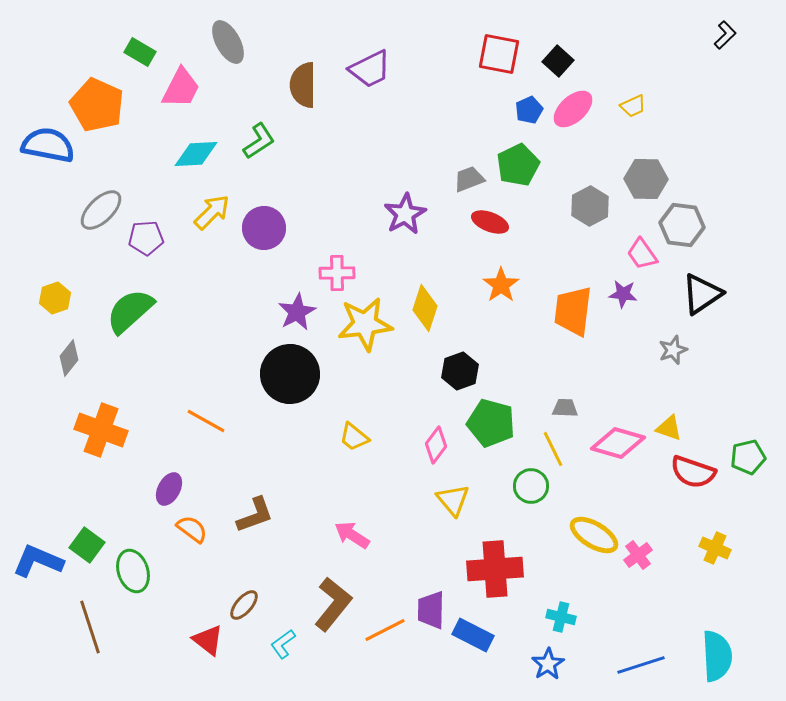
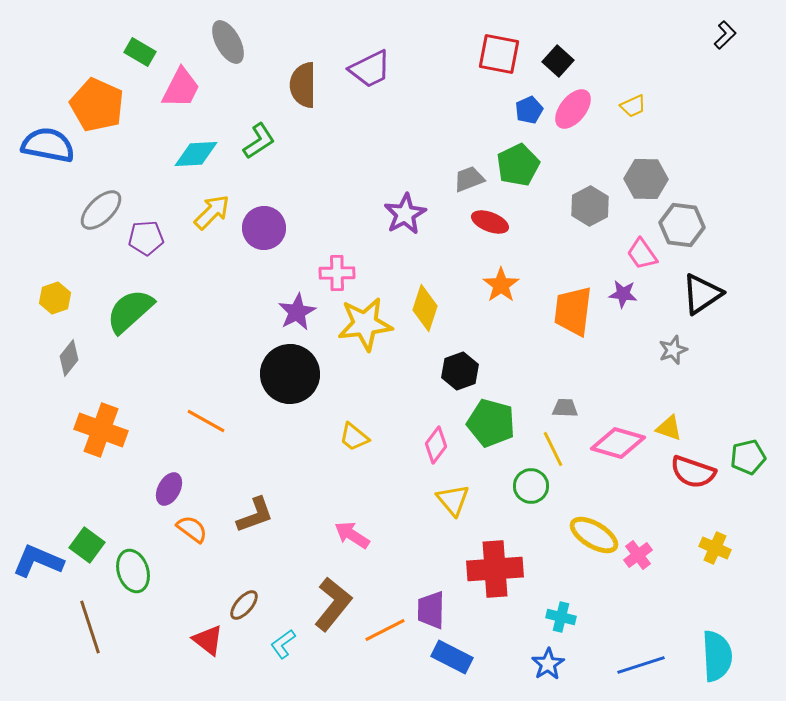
pink ellipse at (573, 109): rotated 9 degrees counterclockwise
blue rectangle at (473, 635): moved 21 px left, 22 px down
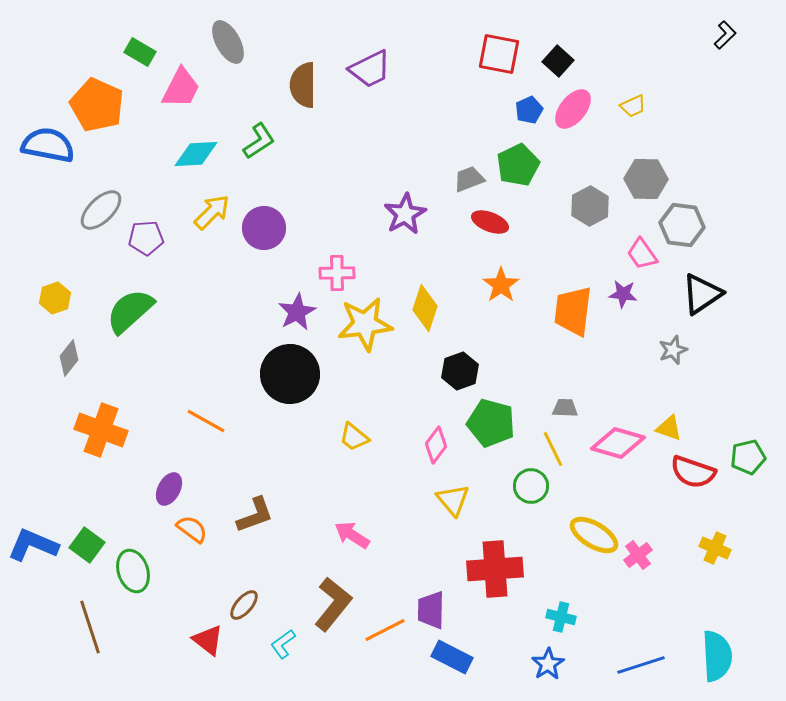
blue L-shape at (38, 561): moved 5 px left, 16 px up
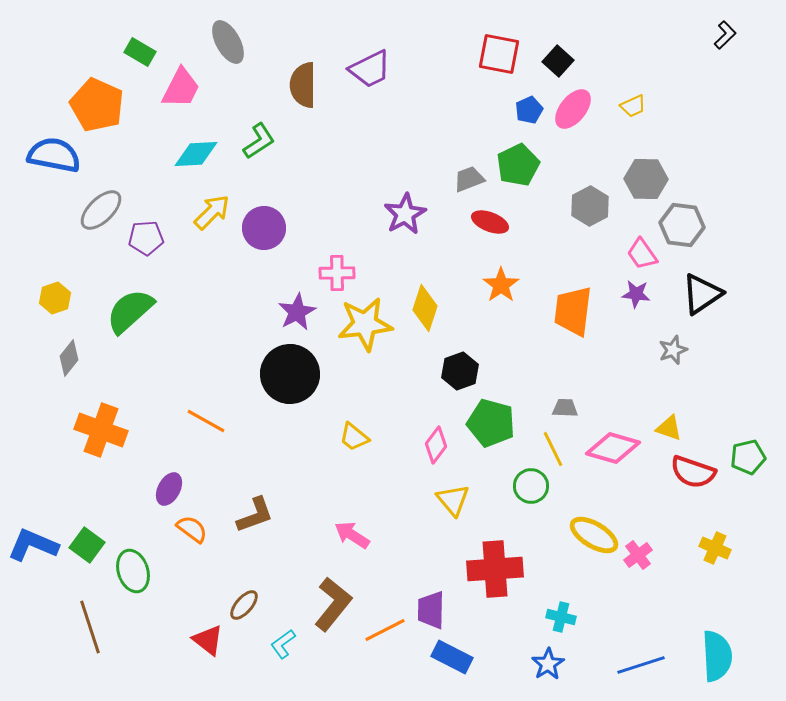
blue semicircle at (48, 145): moved 6 px right, 10 px down
purple star at (623, 294): moved 13 px right
pink diamond at (618, 443): moved 5 px left, 5 px down
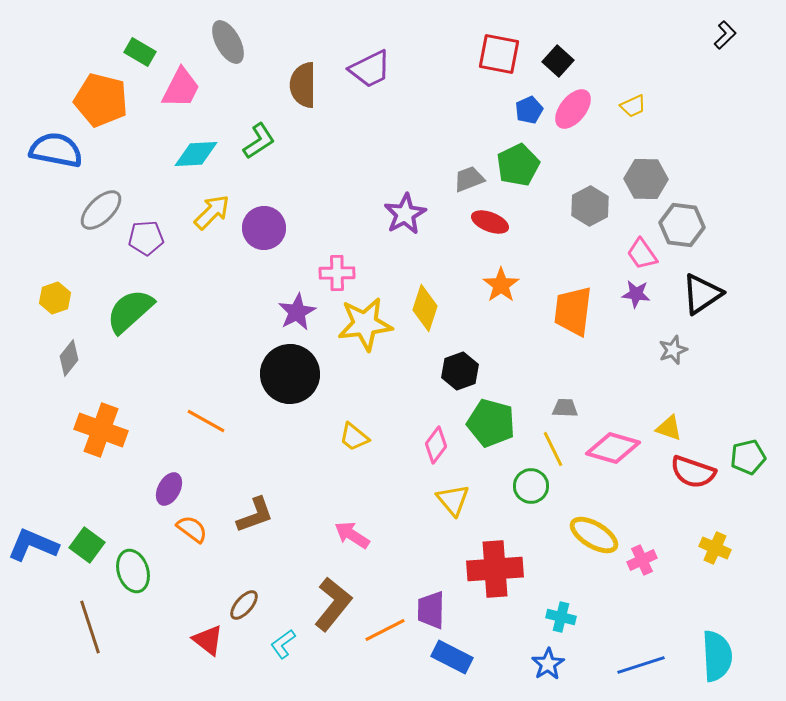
orange pentagon at (97, 105): moved 4 px right, 5 px up; rotated 10 degrees counterclockwise
blue semicircle at (54, 155): moved 2 px right, 5 px up
pink cross at (638, 555): moved 4 px right, 5 px down; rotated 12 degrees clockwise
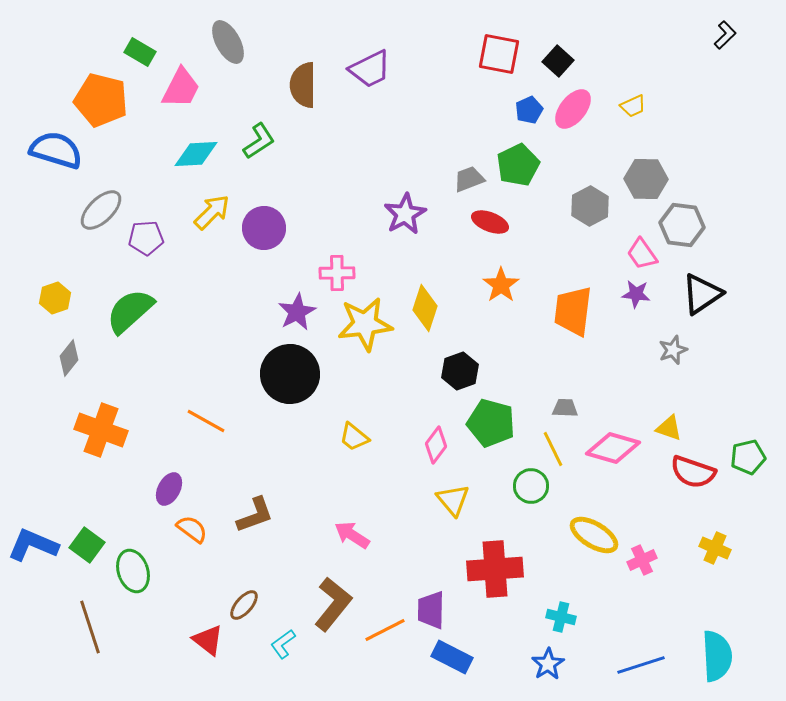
blue semicircle at (56, 150): rotated 6 degrees clockwise
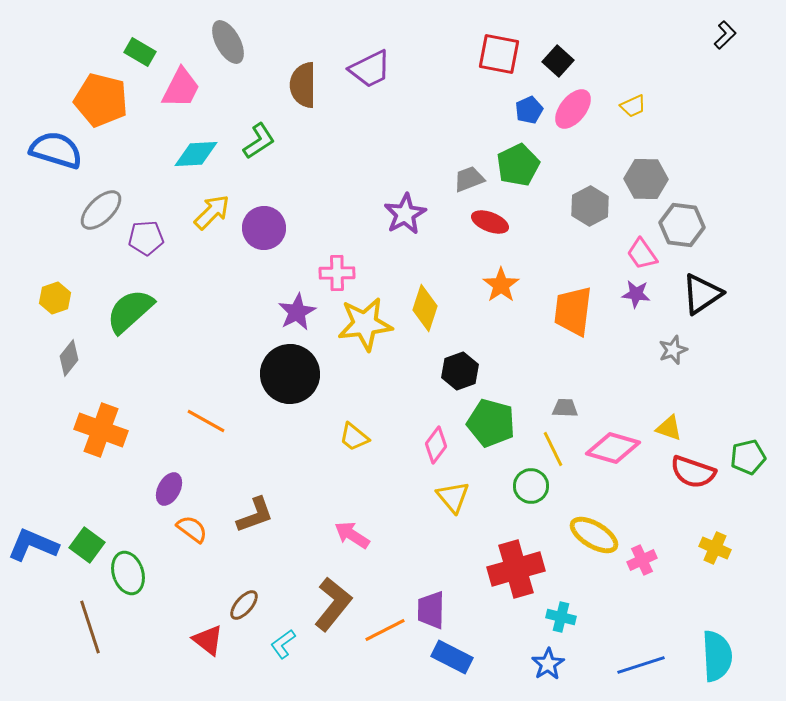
yellow triangle at (453, 500): moved 3 px up
red cross at (495, 569): moved 21 px right; rotated 12 degrees counterclockwise
green ellipse at (133, 571): moved 5 px left, 2 px down
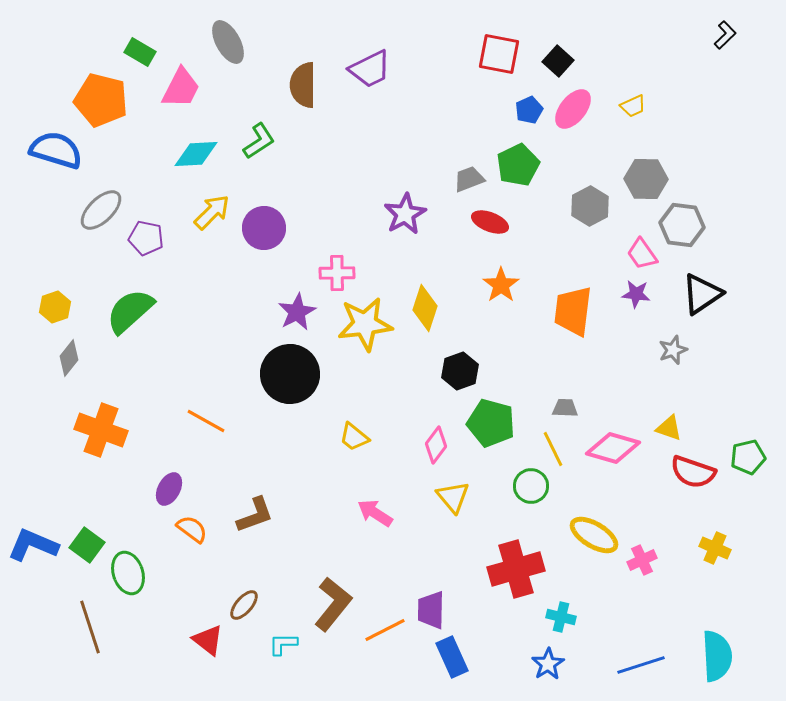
purple pentagon at (146, 238): rotated 16 degrees clockwise
yellow hexagon at (55, 298): moved 9 px down
pink arrow at (352, 535): moved 23 px right, 22 px up
cyan L-shape at (283, 644): rotated 36 degrees clockwise
blue rectangle at (452, 657): rotated 39 degrees clockwise
